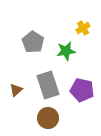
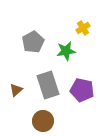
gray pentagon: rotated 10 degrees clockwise
brown circle: moved 5 px left, 3 px down
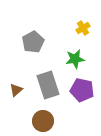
green star: moved 9 px right, 8 px down
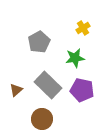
gray pentagon: moved 6 px right
green star: moved 1 px up
gray rectangle: rotated 28 degrees counterclockwise
brown circle: moved 1 px left, 2 px up
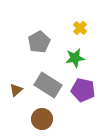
yellow cross: moved 3 px left; rotated 16 degrees counterclockwise
gray rectangle: rotated 12 degrees counterclockwise
purple pentagon: moved 1 px right
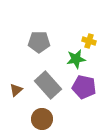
yellow cross: moved 9 px right, 13 px down; rotated 24 degrees counterclockwise
gray pentagon: rotated 30 degrees clockwise
green star: moved 1 px right, 1 px down
gray rectangle: rotated 16 degrees clockwise
purple pentagon: moved 1 px right, 3 px up
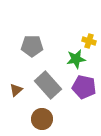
gray pentagon: moved 7 px left, 4 px down
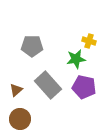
brown circle: moved 22 px left
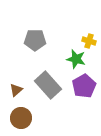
gray pentagon: moved 3 px right, 6 px up
green star: rotated 24 degrees clockwise
purple pentagon: moved 1 px up; rotated 30 degrees clockwise
brown circle: moved 1 px right, 1 px up
